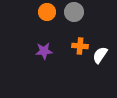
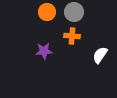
orange cross: moved 8 px left, 10 px up
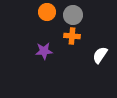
gray circle: moved 1 px left, 3 px down
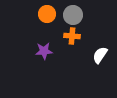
orange circle: moved 2 px down
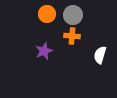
purple star: rotated 18 degrees counterclockwise
white semicircle: rotated 18 degrees counterclockwise
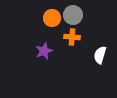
orange circle: moved 5 px right, 4 px down
orange cross: moved 1 px down
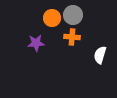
purple star: moved 8 px left, 8 px up; rotated 18 degrees clockwise
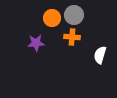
gray circle: moved 1 px right
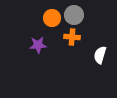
purple star: moved 2 px right, 2 px down
